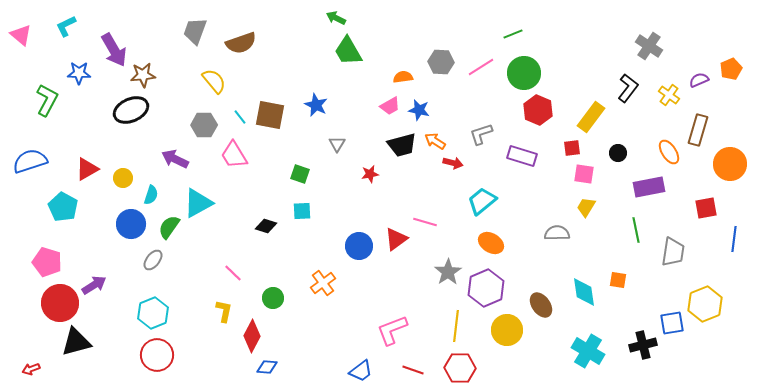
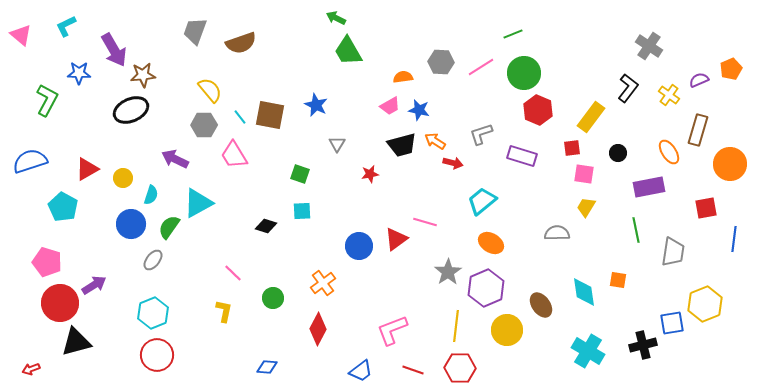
yellow semicircle at (214, 81): moved 4 px left, 9 px down
red diamond at (252, 336): moved 66 px right, 7 px up
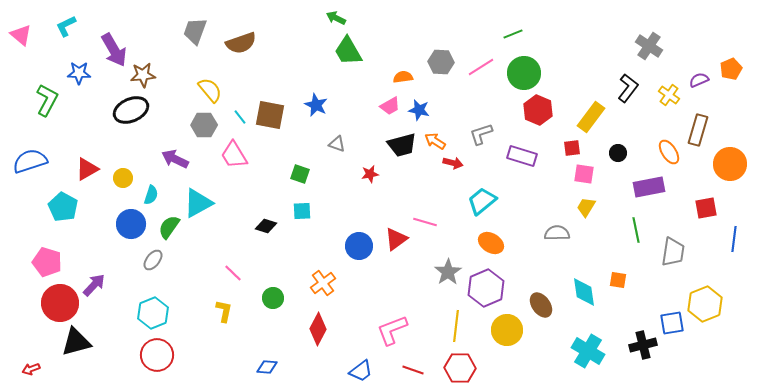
gray triangle at (337, 144): rotated 42 degrees counterclockwise
purple arrow at (94, 285): rotated 15 degrees counterclockwise
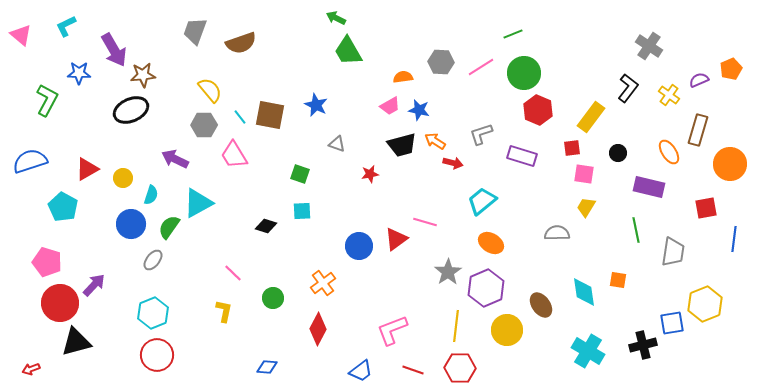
purple rectangle at (649, 187): rotated 24 degrees clockwise
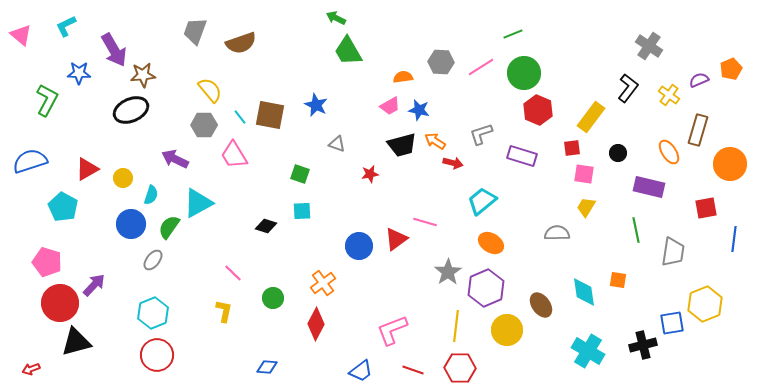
red diamond at (318, 329): moved 2 px left, 5 px up
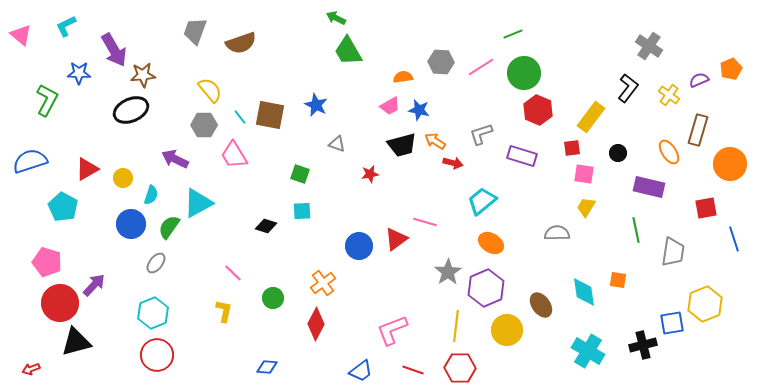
blue line at (734, 239): rotated 25 degrees counterclockwise
gray ellipse at (153, 260): moved 3 px right, 3 px down
